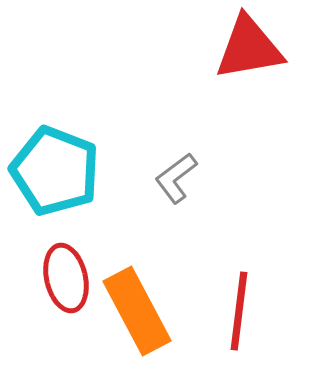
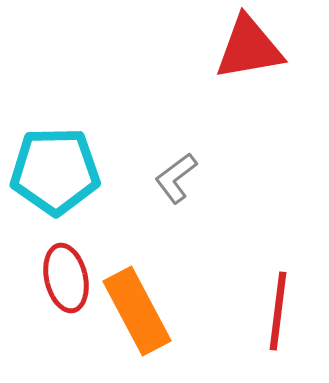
cyan pentagon: rotated 22 degrees counterclockwise
red line: moved 39 px right
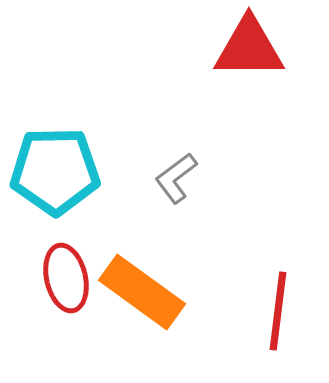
red triangle: rotated 10 degrees clockwise
orange rectangle: moved 5 px right, 19 px up; rotated 26 degrees counterclockwise
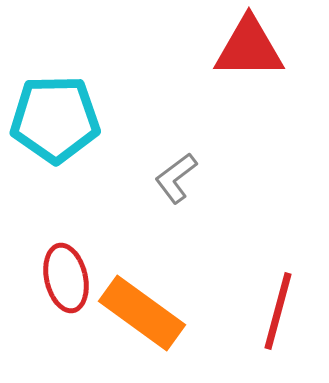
cyan pentagon: moved 52 px up
orange rectangle: moved 21 px down
red line: rotated 8 degrees clockwise
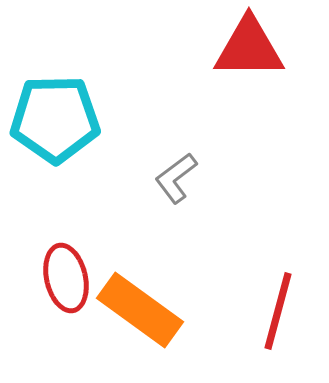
orange rectangle: moved 2 px left, 3 px up
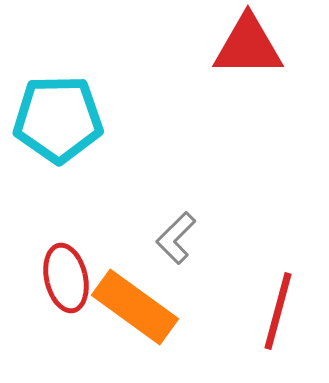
red triangle: moved 1 px left, 2 px up
cyan pentagon: moved 3 px right
gray L-shape: moved 60 px down; rotated 8 degrees counterclockwise
orange rectangle: moved 5 px left, 3 px up
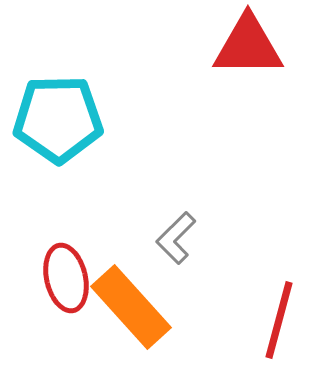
orange rectangle: moved 4 px left; rotated 12 degrees clockwise
red line: moved 1 px right, 9 px down
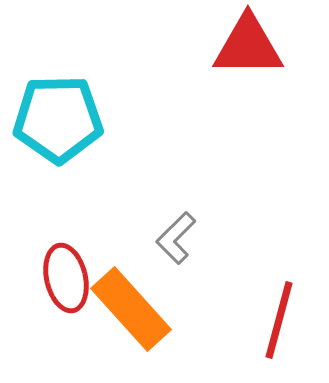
orange rectangle: moved 2 px down
